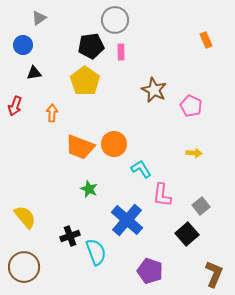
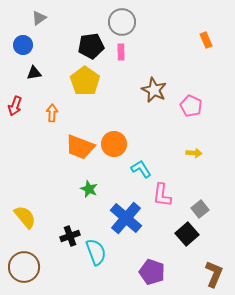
gray circle: moved 7 px right, 2 px down
gray square: moved 1 px left, 3 px down
blue cross: moved 1 px left, 2 px up
purple pentagon: moved 2 px right, 1 px down
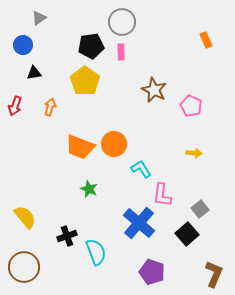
orange arrow: moved 2 px left, 6 px up; rotated 12 degrees clockwise
blue cross: moved 13 px right, 5 px down
black cross: moved 3 px left
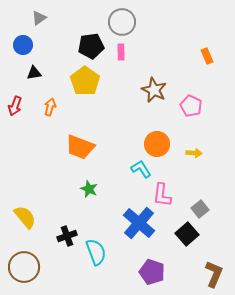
orange rectangle: moved 1 px right, 16 px down
orange circle: moved 43 px right
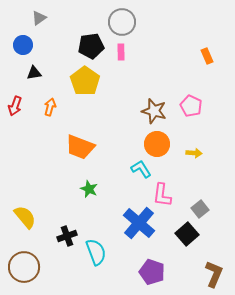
brown star: moved 21 px down; rotated 10 degrees counterclockwise
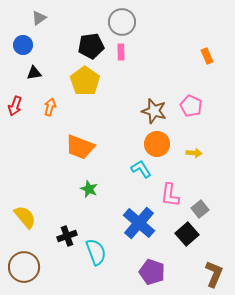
pink L-shape: moved 8 px right
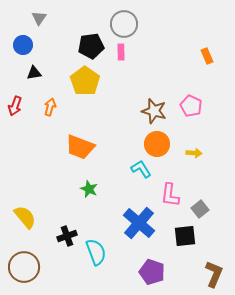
gray triangle: rotated 21 degrees counterclockwise
gray circle: moved 2 px right, 2 px down
black square: moved 2 px left, 2 px down; rotated 35 degrees clockwise
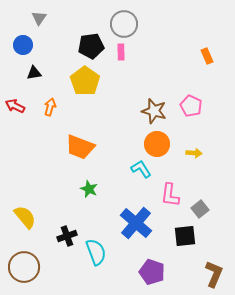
red arrow: rotated 96 degrees clockwise
blue cross: moved 3 px left
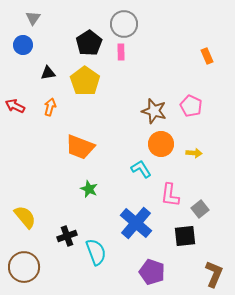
gray triangle: moved 6 px left
black pentagon: moved 2 px left, 3 px up; rotated 25 degrees counterclockwise
black triangle: moved 14 px right
orange circle: moved 4 px right
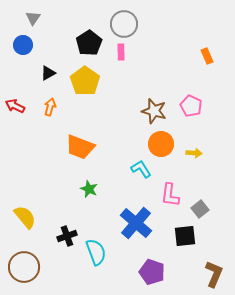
black triangle: rotated 21 degrees counterclockwise
